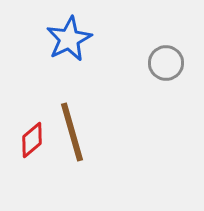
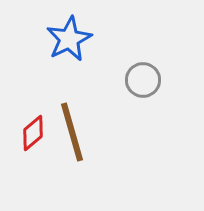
gray circle: moved 23 px left, 17 px down
red diamond: moved 1 px right, 7 px up
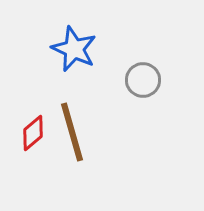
blue star: moved 5 px right, 10 px down; rotated 21 degrees counterclockwise
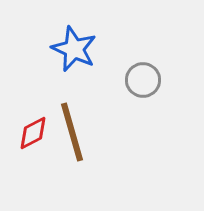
red diamond: rotated 12 degrees clockwise
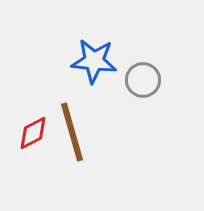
blue star: moved 20 px right, 12 px down; rotated 18 degrees counterclockwise
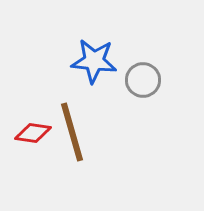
red diamond: rotated 36 degrees clockwise
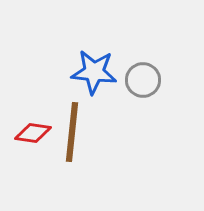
blue star: moved 11 px down
brown line: rotated 22 degrees clockwise
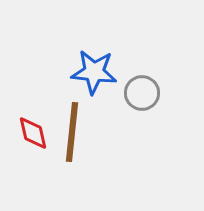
gray circle: moved 1 px left, 13 px down
red diamond: rotated 69 degrees clockwise
